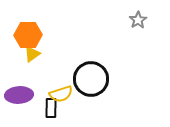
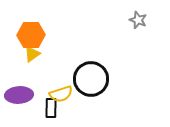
gray star: rotated 18 degrees counterclockwise
orange hexagon: moved 3 px right
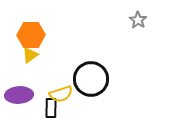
gray star: rotated 12 degrees clockwise
yellow triangle: moved 2 px left, 1 px down
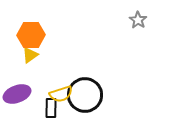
black circle: moved 6 px left, 16 px down
purple ellipse: moved 2 px left, 1 px up; rotated 16 degrees counterclockwise
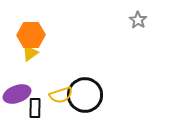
yellow triangle: moved 2 px up
yellow semicircle: moved 1 px down
black rectangle: moved 16 px left
